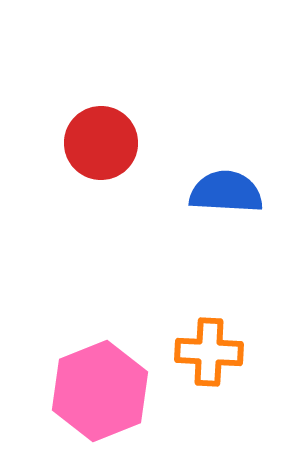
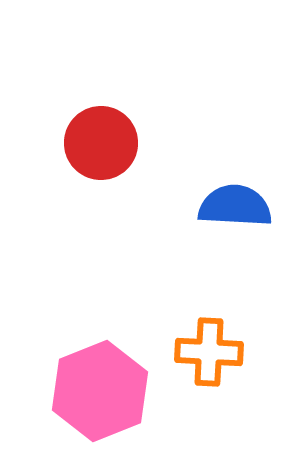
blue semicircle: moved 9 px right, 14 px down
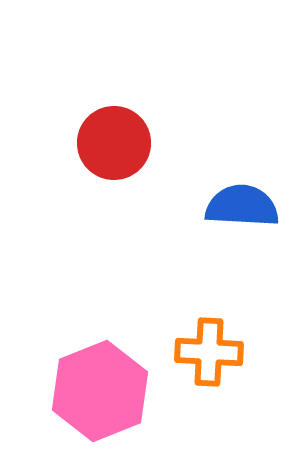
red circle: moved 13 px right
blue semicircle: moved 7 px right
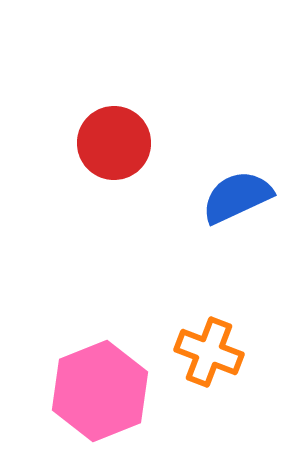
blue semicircle: moved 5 px left, 9 px up; rotated 28 degrees counterclockwise
orange cross: rotated 18 degrees clockwise
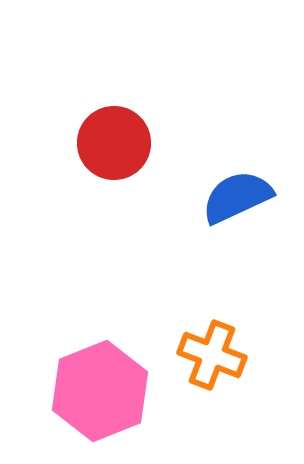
orange cross: moved 3 px right, 3 px down
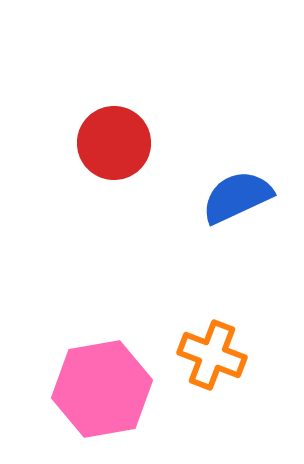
pink hexagon: moved 2 px right, 2 px up; rotated 12 degrees clockwise
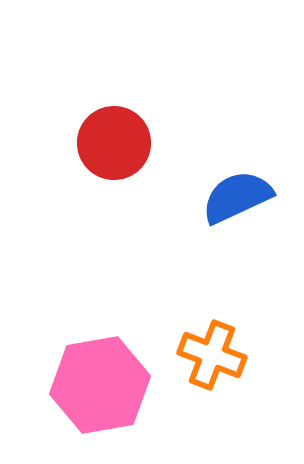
pink hexagon: moved 2 px left, 4 px up
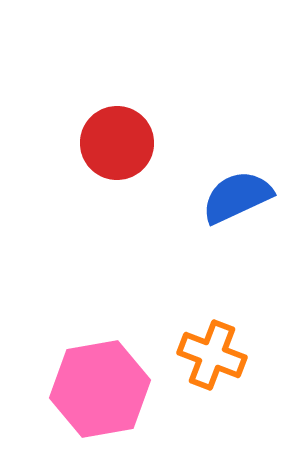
red circle: moved 3 px right
pink hexagon: moved 4 px down
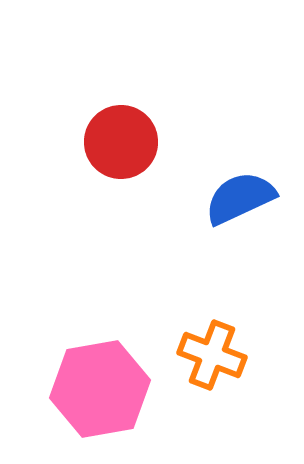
red circle: moved 4 px right, 1 px up
blue semicircle: moved 3 px right, 1 px down
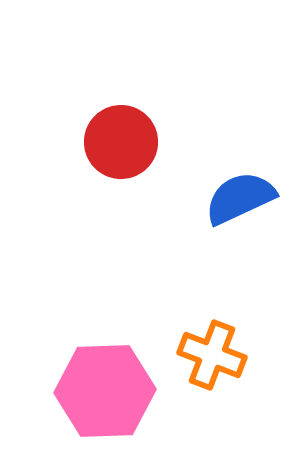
pink hexagon: moved 5 px right, 2 px down; rotated 8 degrees clockwise
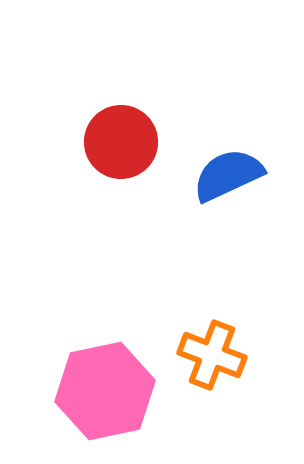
blue semicircle: moved 12 px left, 23 px up
pink hexagon: rotated 10 degrees counterclockwise
